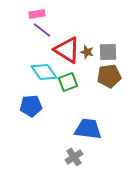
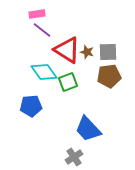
blue trapezoid: rotated 140 degrees counterclockwise
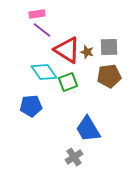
gray square: moved 1 px right, 5 px up
blue trapezoid: rotated 12 degrees clockwise
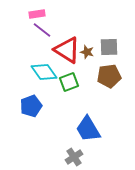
green square: moved 1 px right
blue pentagon: rotated 15 degrees counterclockwise
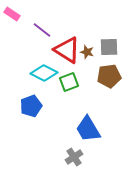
pink rectangle: moved 25 px left; rotated 42 degrees clockwise
cyan diamond: moved 1 px down; rotated 28 degrees counterclockwise
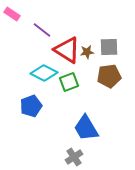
brown star: rotated 24 degrees counterclockwise
blue trapezoid: moved 2 px left, 1 px up
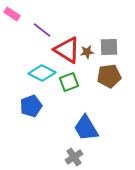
cyan diamond: moved 2 px left
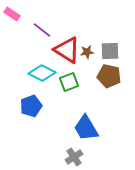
gray square: moved 1 px right, 4 px down
brown pentagon: rotated 20 degrees clockwise
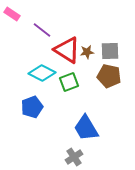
blue pentagon: moved 1 px right, 1 px down
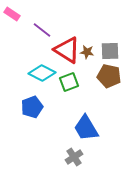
brown star: rotated 16 degrees clockwise
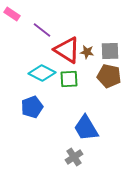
green square: moved 3 px up; rotated 18 degrees clockwise
